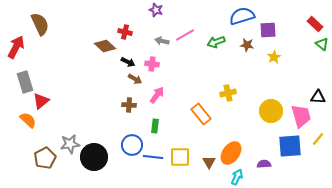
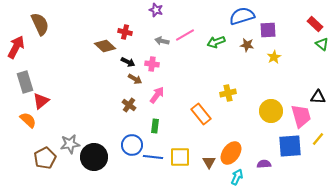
brown cross: rotated 32 degrees clockwise
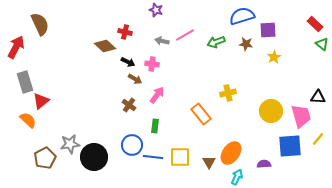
brown star: moved 1 px left, 1 px up
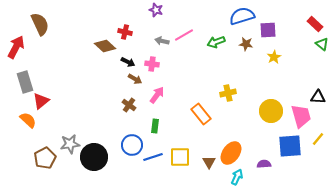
pink line: moved 1 px left
blue line: rotated 24 degrees counterclockwise
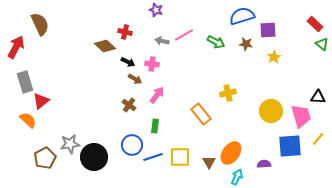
green arrow: rotated 132 degrees counterclockwise
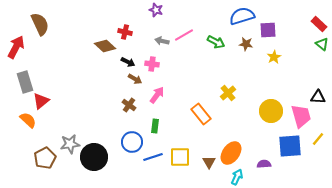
red rectangle: moved 4 px right
yellow cross: rotated 28 degrees counterclockwise
blue circle: moved 3 px up
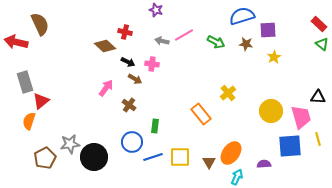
red arrow: moved 5 px up; rotated 105 degrees counterclockwise
pink arrow: moved 51 px left, 7 px up
pink trapezoid: moved 1 px down
orange semicircle: moved 1 px right, 1 px down; rotated 114 degrees counterclockwise
yellow line: rotated 56 degrees counterclockwise
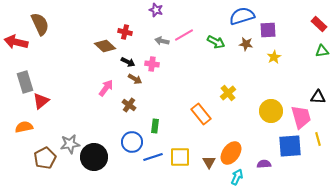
green triangle: moved 7 px down; rotated 48 degrees counterclockwise
orange semicircle: moved 5 px left, 6 px down; rotated 60 degrees clockwise
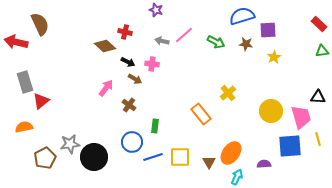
pink line: rotated 12 degrees counterclockwise
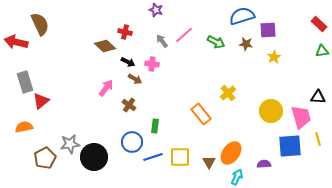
gray arrow: rotated 40 degrees clockwise
